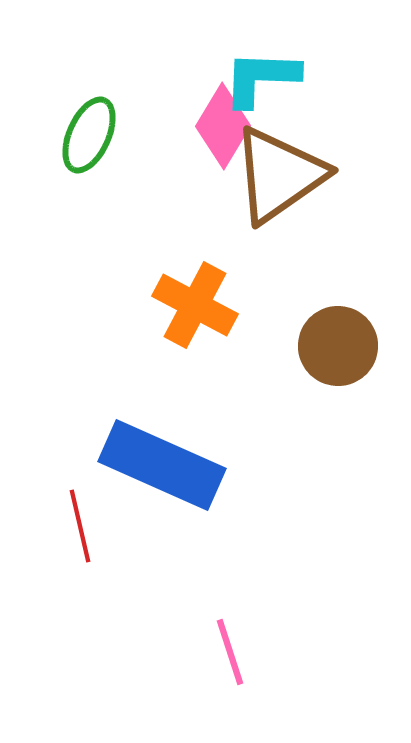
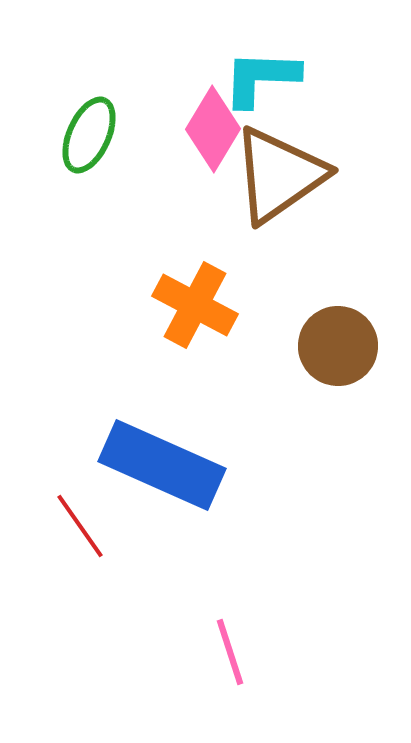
pink diamond: moved 10 px left, 3 px down
red line: rotated 22 degrees counterclockwise
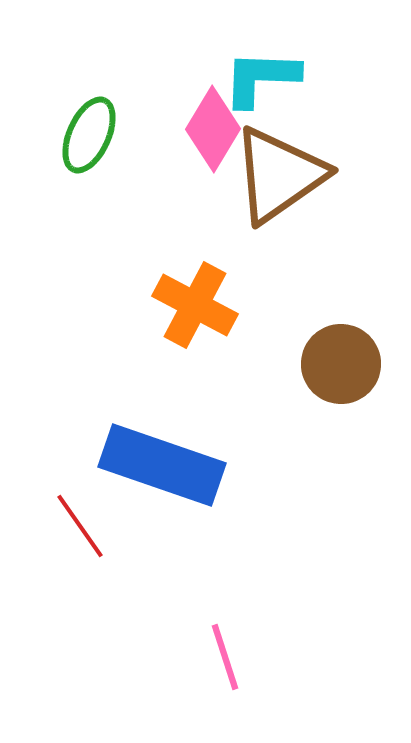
brown circle: moved 3 px right, 18 px down
blue rectangle: rotated 5 degrees counterclockwise
pink line: moved 5 px left, 5 px down
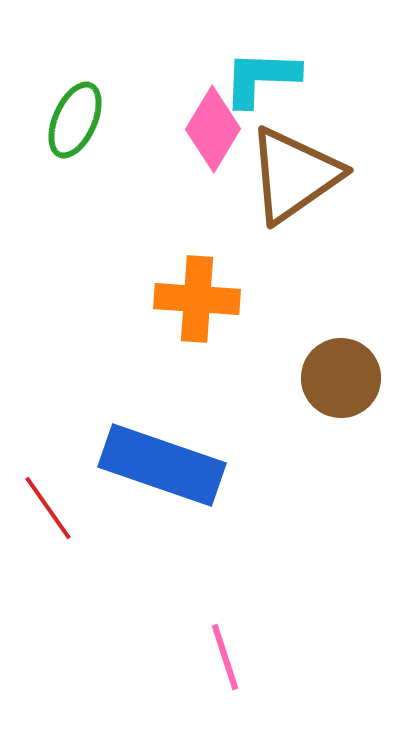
green ellipse: moved 14 px left, 15 px up
brown triangle: moved 15 px right
orange cross: moved 2 px right, 6 px up; rotated 24 degrees counterclockwise
brown circle: moved 14 px down
red line: moved 32 px left, 18 px up
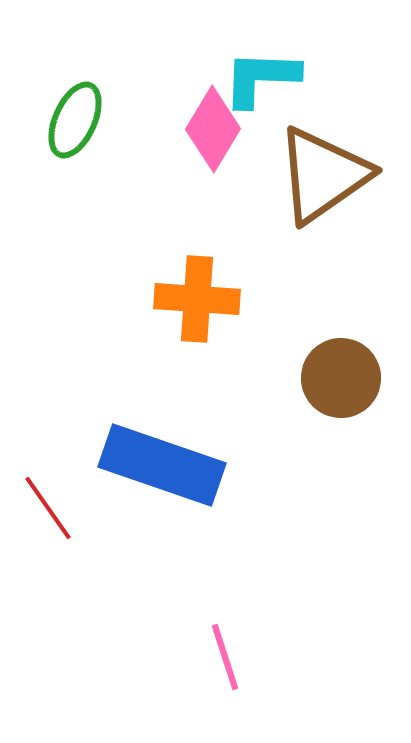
brown triangle: moved 29 px right
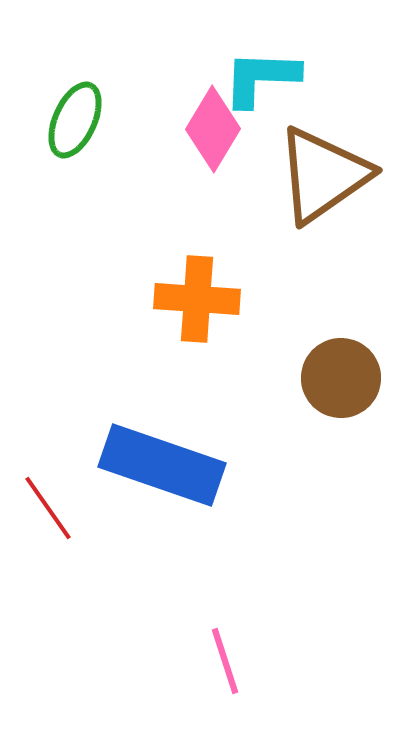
pink line: moved 4 px down
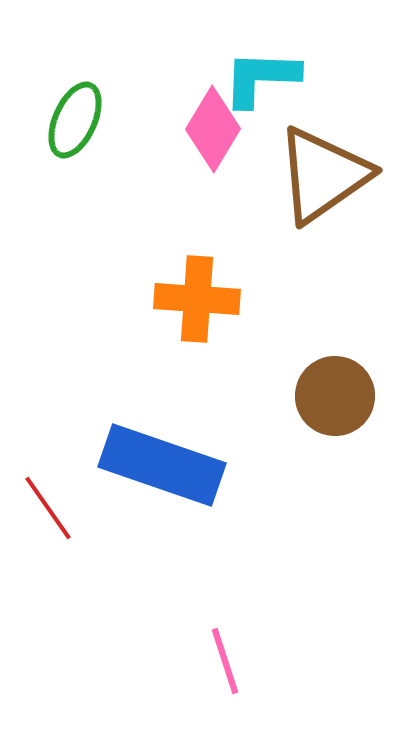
brown circle: moved 6 px left, 18 px down
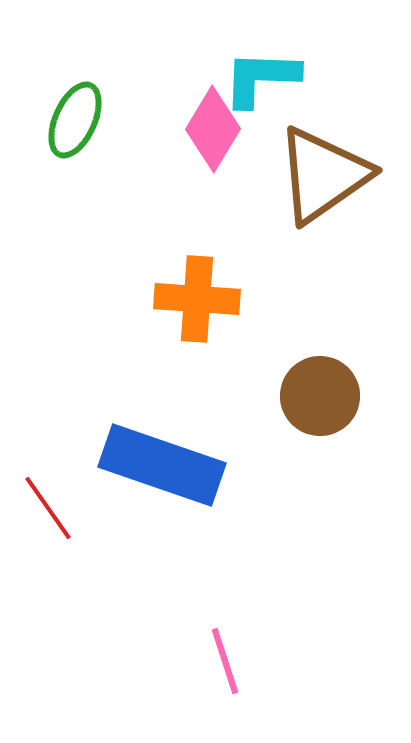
brown circle: moved 15 px left
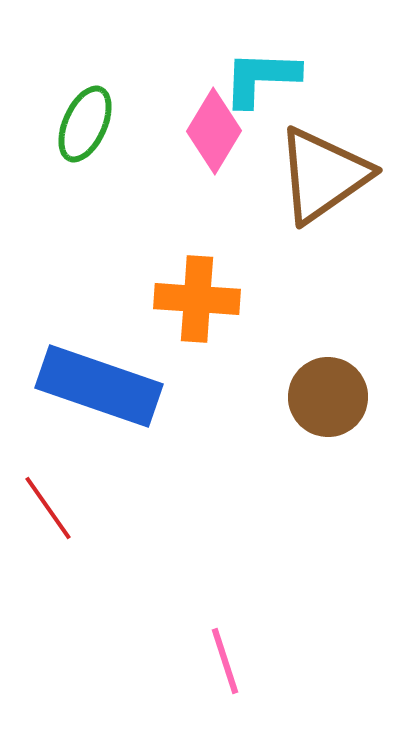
green ellipse: moved 10 px right, 4 px down
pink diamond: moved 1 px right, 2 px down
brown circle: moved 8 px right, 1 px down
blue rectangle: moved 63 px left, 79 px up
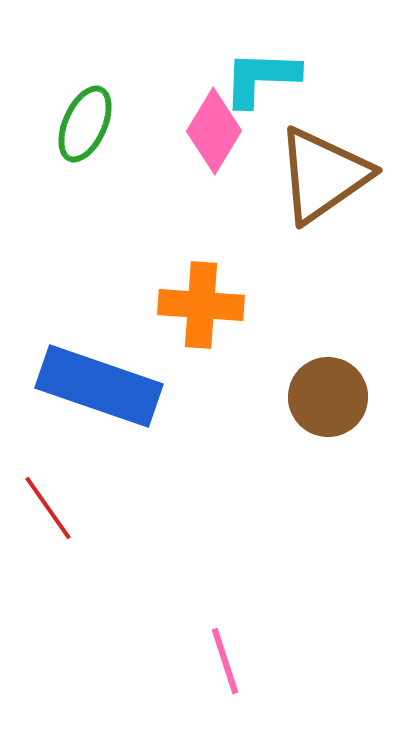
orange cross: moved 4 px right, 6 px down
